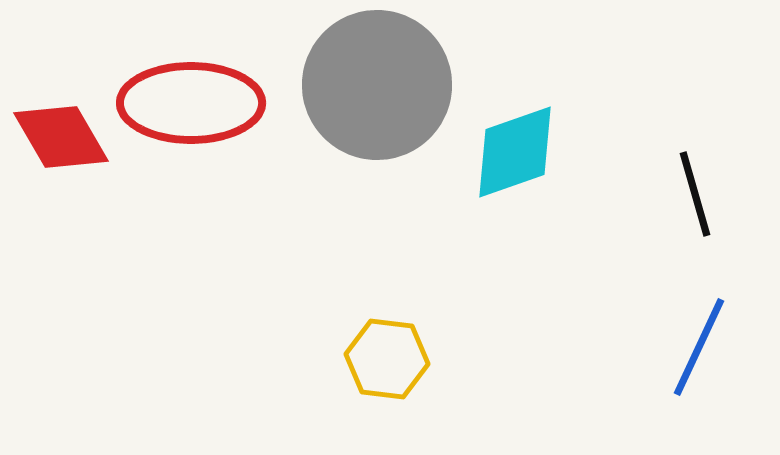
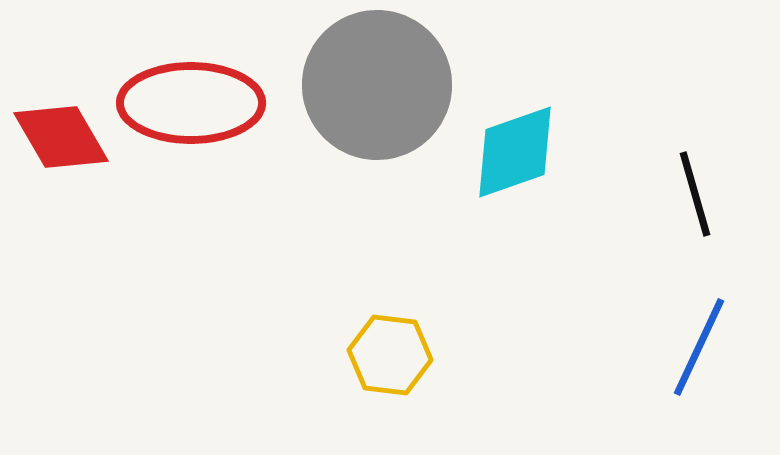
yellow hexagon: moved 3 px right, 4 px up
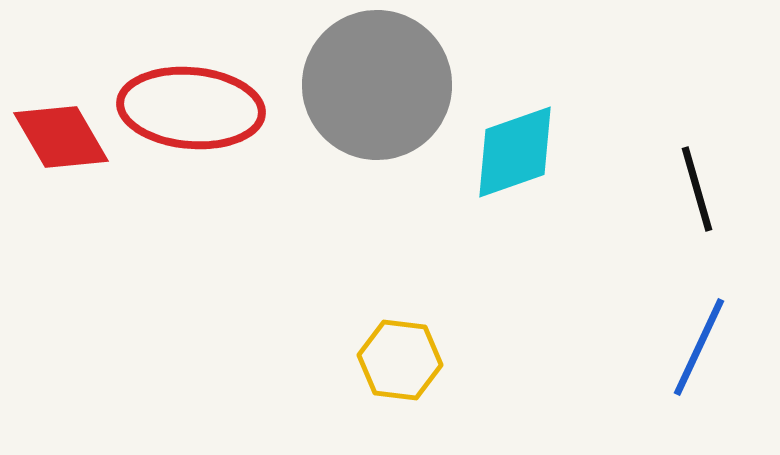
red ellipse: moved 5 px down; rotated 5 degrees clockwise
black line: moved 2 px right, 5 px up
yellow hexagon: moved 10 px right, 5 px down
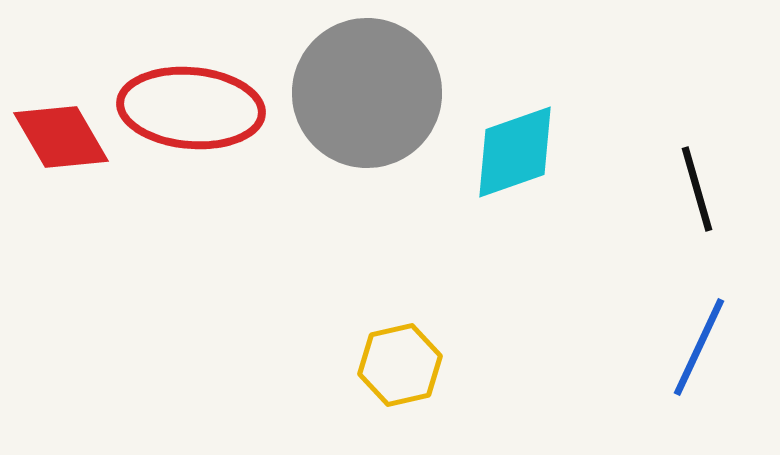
gray circle: moved 10 px left, 8 px down
yellow hexagon: moved 5 px down; rotated 20 degrees counterclockwise
